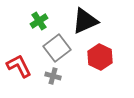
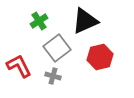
red hexagon: rotated 20 degrees clockwise
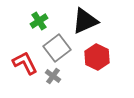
red hexagon: moved 3 px left; rotated 20 degrees counterclockwise
red L-shape: moved 6 px right, 3 px up
gray cross: rotated 21 degrees clockwise
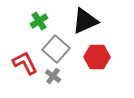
gray square: moved 1 px left, 1 px down; rotated 12 degrees counterclockwise
red hexagon: rotated 25 degrees counterclockwise
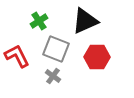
gray square: rotated 20 degrees counterclockwise
red L-shape: moved 8 px left, 7 px up
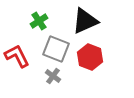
red hexagon: moved 7 px left; rotated 20 degrees clockwise
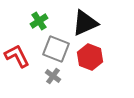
black triangle: moved 2 px down
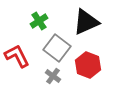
black triangle: moved 1 px right, 1 px up
gray square: moved 1 px right, 1 px up; rotated 16 degrees clockwise
red hexagon: moved 2 px left, 8 px down
